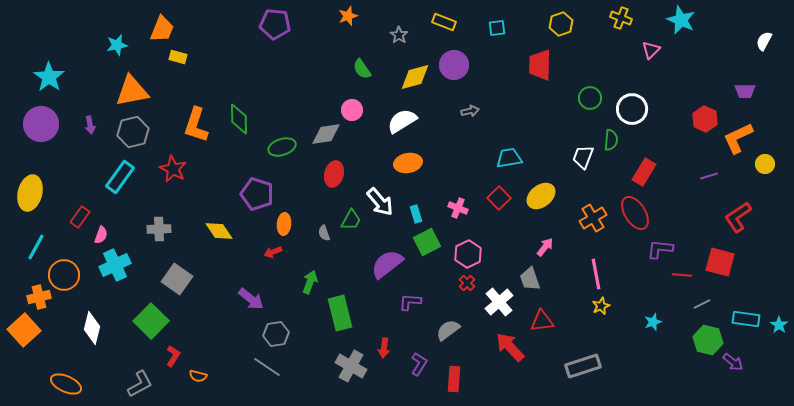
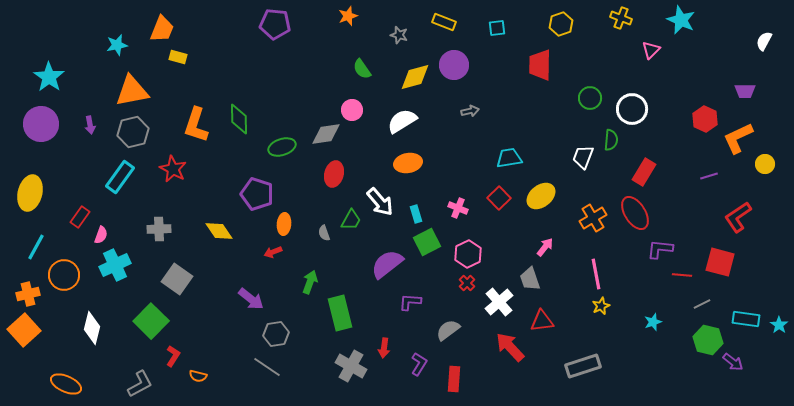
gray star at (399, 35): rotated 18 degrees counterclockwise
orange cross at (39, 297): moved 11 px left, 3 px up
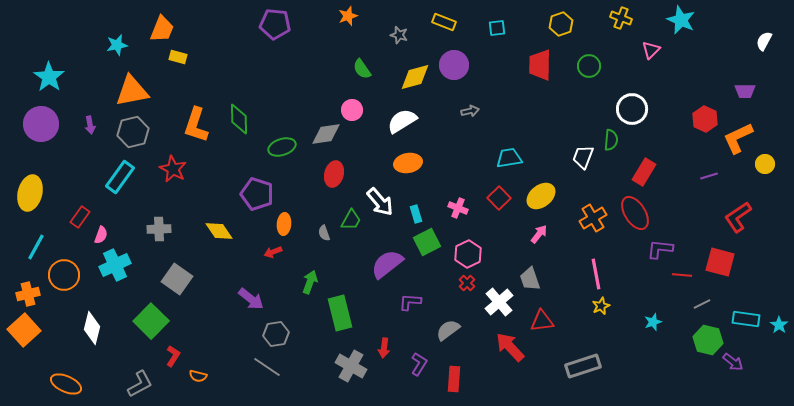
green circle at (590, 98): moved 1 px left, 32 px up
pink arrow at (545, 247): moved 6 px left, 13 px up
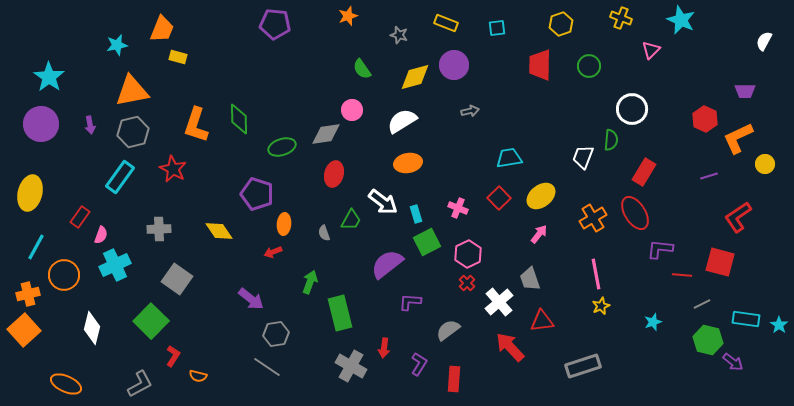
yellow rectangle at (444, 22): moved 2 px right, 1 px down
white arrow at (380, 202): moved 3 px right; rotated 12 degrees counterclockwise
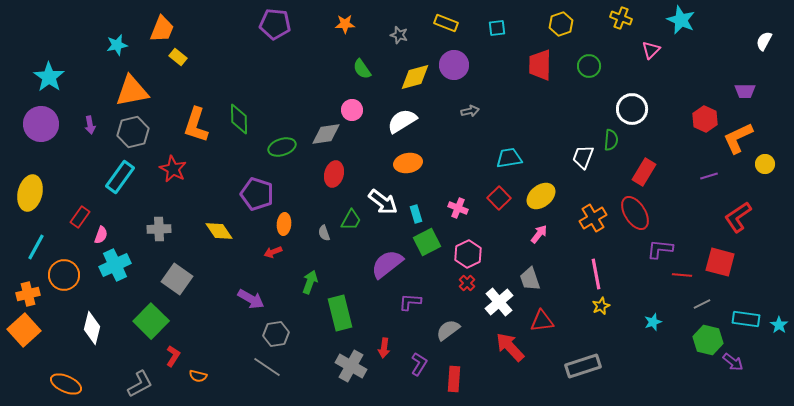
orange star at (348, 16): moved 3 px left, 8 px down; rotated 18 degrees clockwise
yellow rectangle at (178, 57): rotated 24 degrees clockwise
purple arrow at (251, 299): rotated 8 degrees counterclockwise
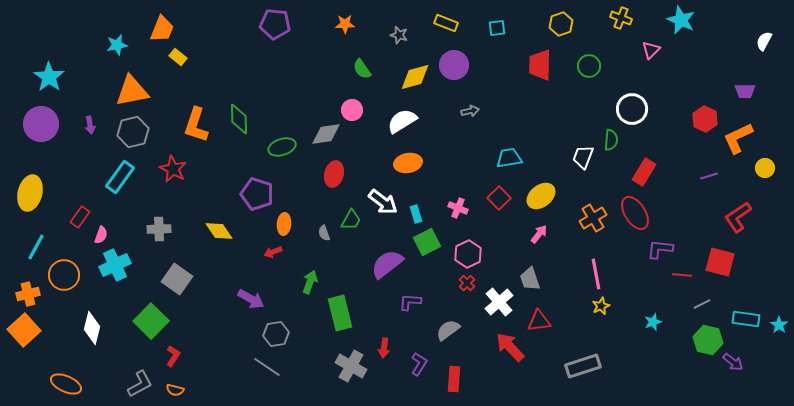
yellow circle at (765, 164): moved 4 px down
red triangle at (542, 321): moved 3 px left
orange semicircle at (198, 376): moved 23 px left, 14 px down
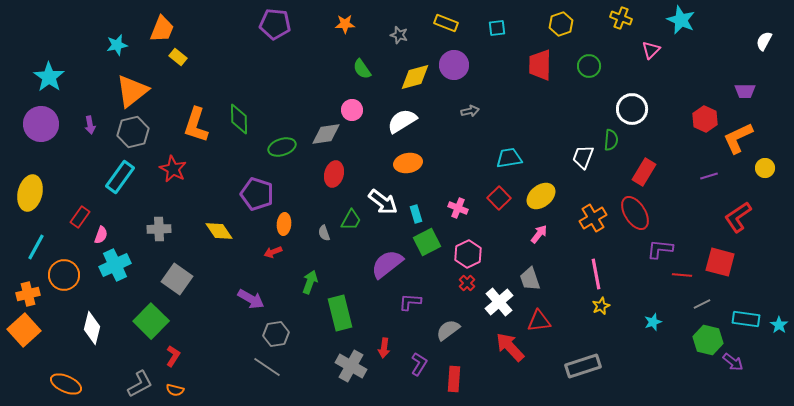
orange triangle at (132, 91): rotated 27 degrees counterclockwise
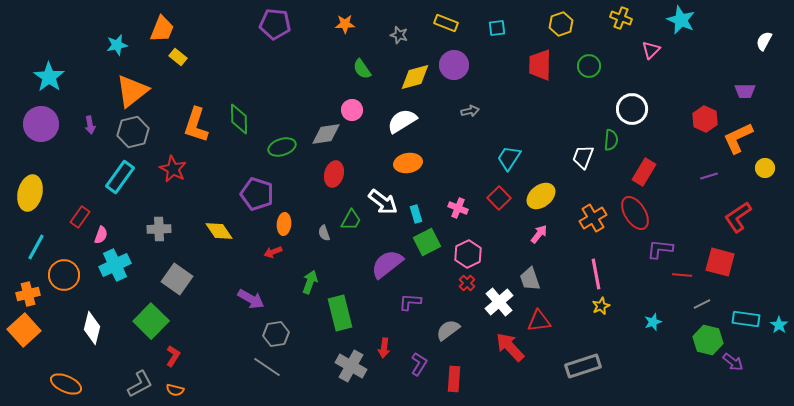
cyan trapezoid at (509, 158): rotated 48 degrees counterclockwise
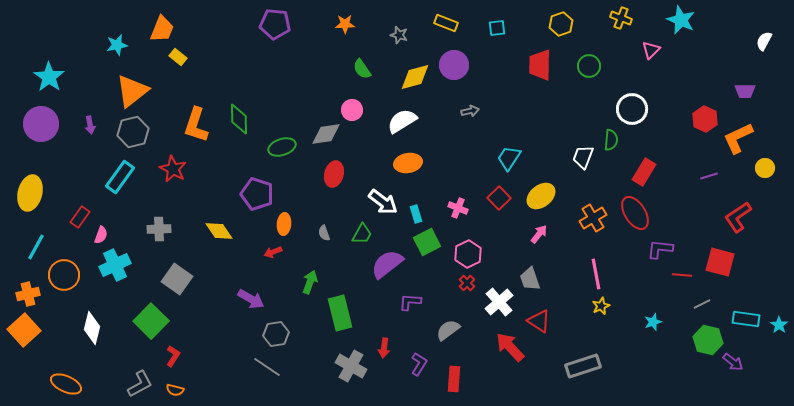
green trapezoid at (351, 220): moved 11 px right, 14 px down
red triangle at (539, 321): rotated 40 degrees clockwise
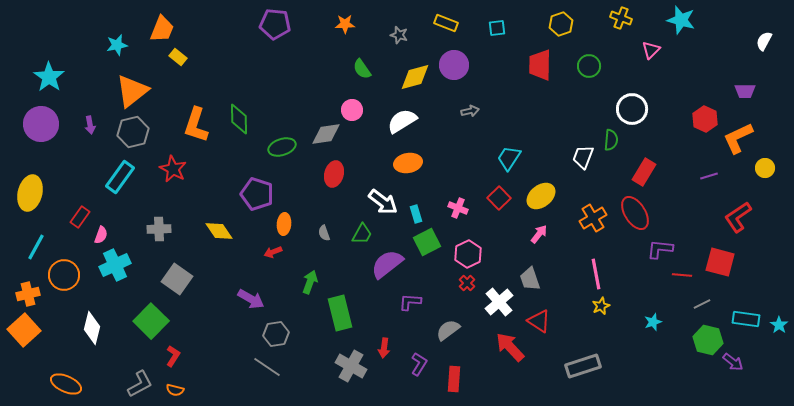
cyan star at (681, 20): rotated 8 degrees counterclockwise
